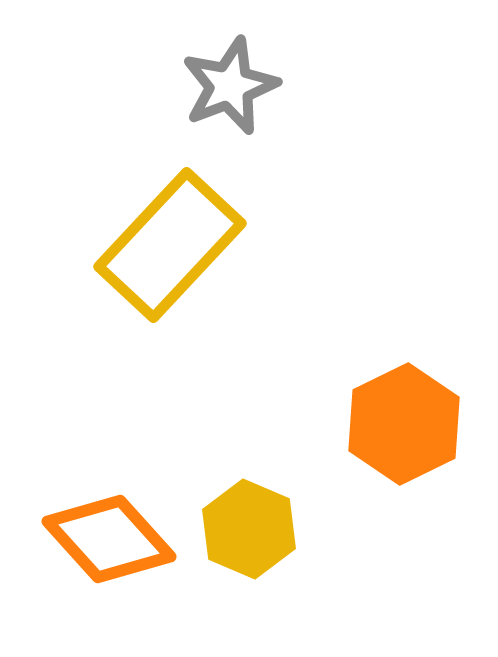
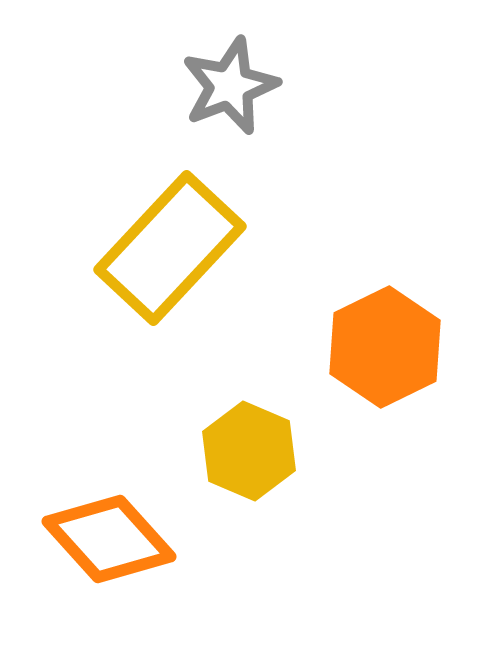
yellow rectangle: moved 3 px down
orange hexagon: moved 19 px left, 77 px up
yellow hexagon: moved 78 px up
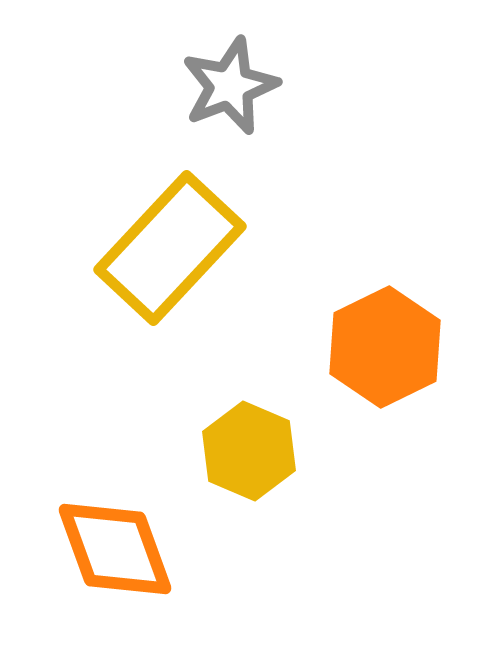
orange diamond: moved 6 px right, 10 px down; rotated 22 degrees clockwise
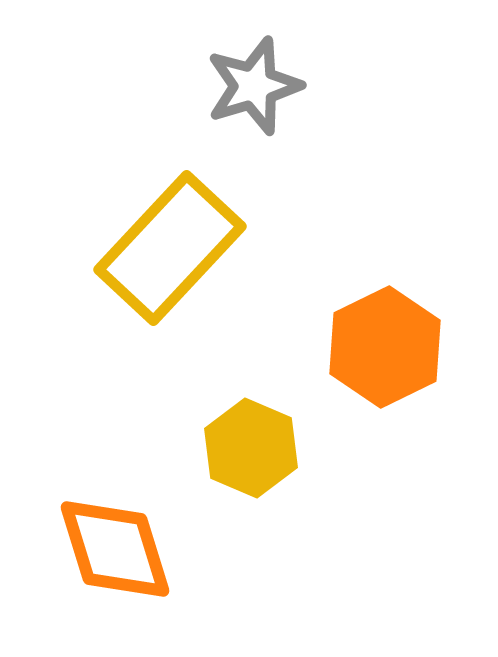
gray star: moved 24 px right; rotated 4 degrees clockwise
yellow hexagon: moved 2 px right, 3 px up
orange diamond: rotated 3 degrees clockwise
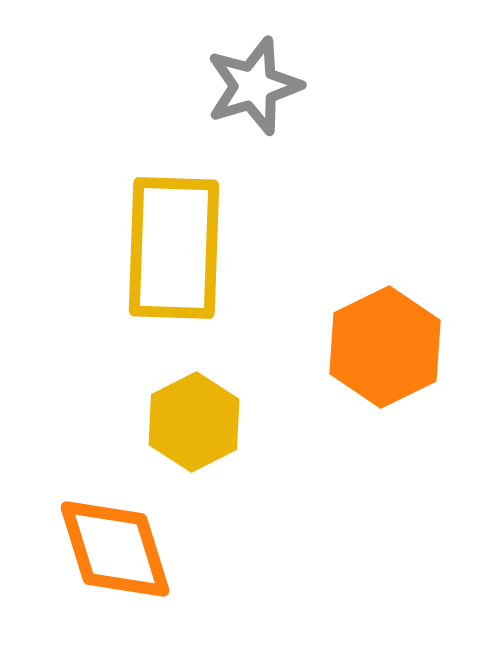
yellow rectangle: moved 4 px right; rotated 41 degrees counterclockwise
yellow hexagon: moved 57 px left, 26 px up; rotated 10 degrees clockwise
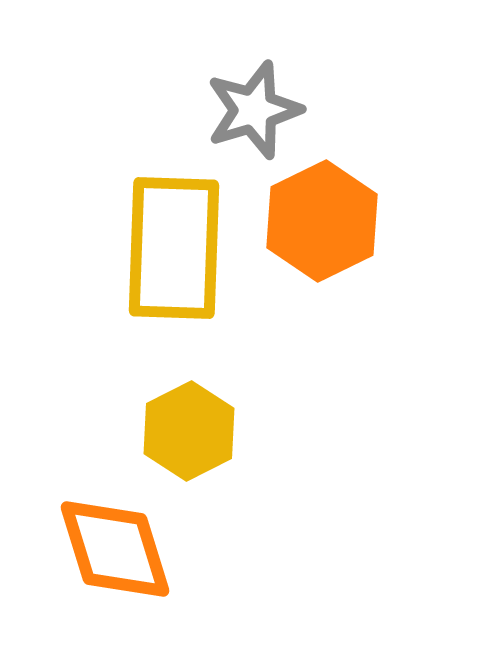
gray star: moved 24 px down
orange hexagon: moved 63 px left, 126 px up
yellow hexagon: moved 5 px left, 9 px down
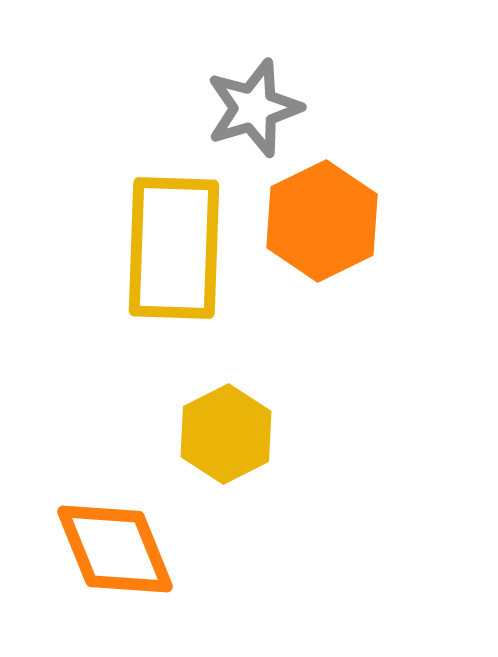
gray star: moved 2 px up
yellow hexagon: moved 37 px right, 3 px down
orange diamond: rotated 5 degrees counterclockwise
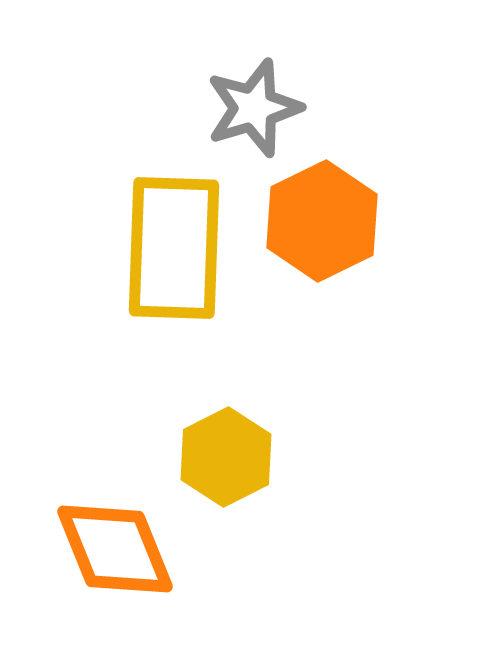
yellow hexagon: moved 23 px down
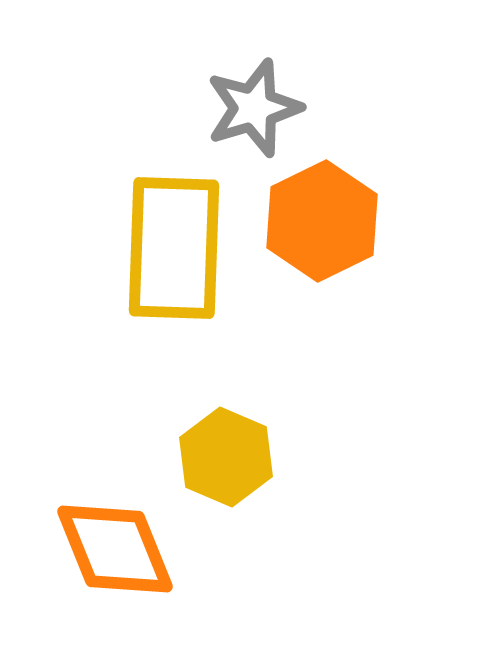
yellow hexagon: rotated 10 degrees counterclockwise
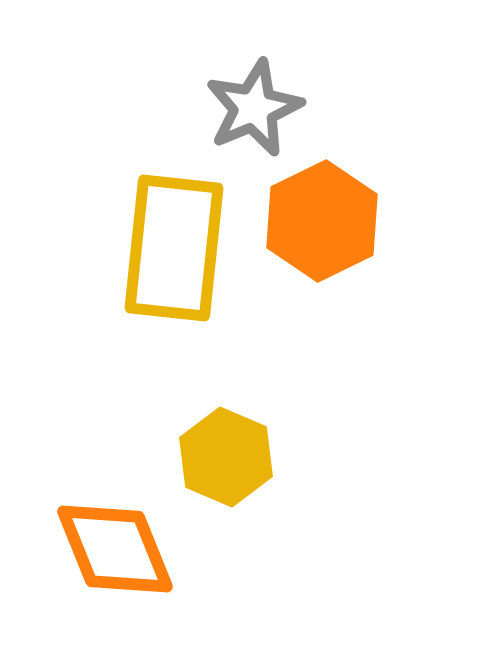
gray star: rotated 6 degrees counterclockwise
yellow rectangle: rotated 4 degrees clockwise
